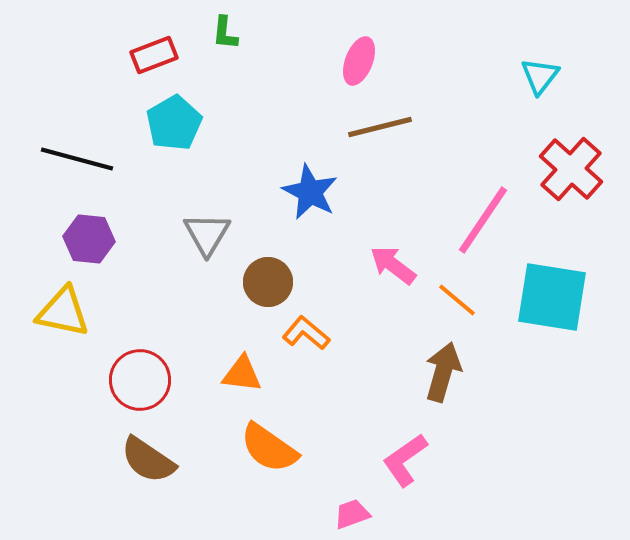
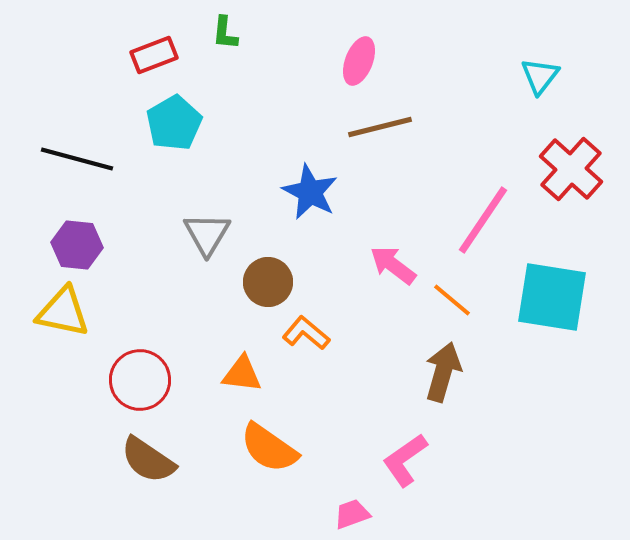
purple hexagon: moved 12 px left, 6 px down
orange line: moved 5 px left
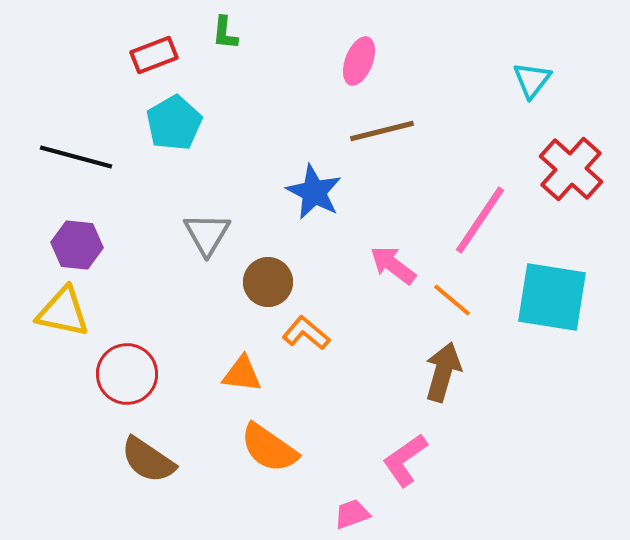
cyan triangle: moved 8 px left, 4 px down
brown line: moved 2 px right, 4 px down
black line: moved 1 px left, 2 px up
blue star: moved 4 px right
pink line: moved 3 px left
red circle: moved 13 px left, 6 px up
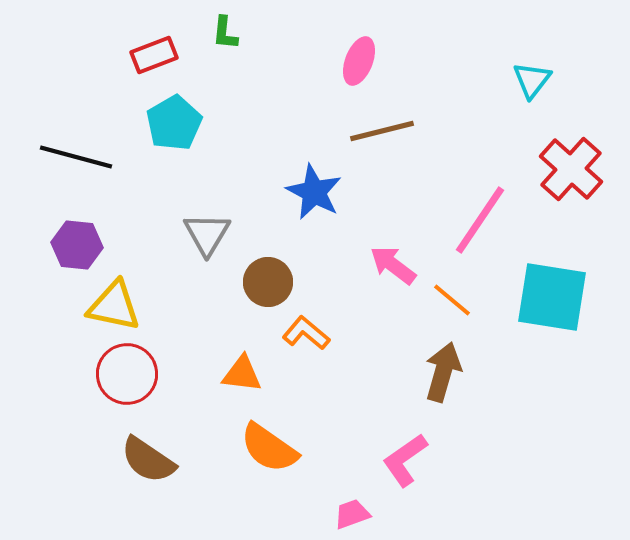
yellow triangle: moved 51 px right, 6 px up
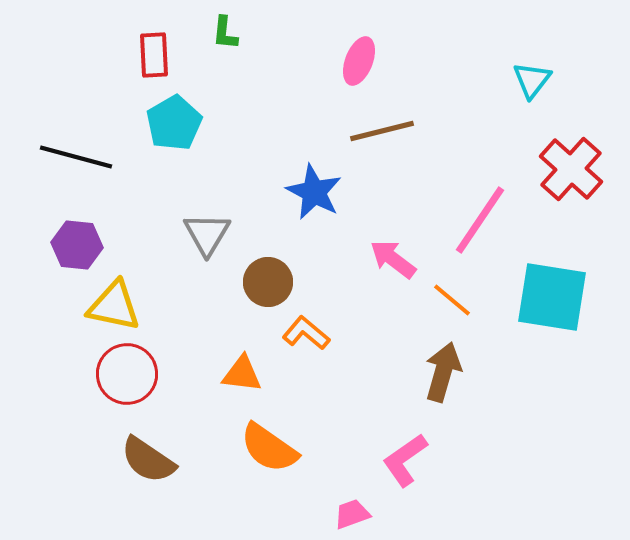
red rectangle: rotated 72 degrees counterclockwise
pink arrow: moved 6 px up
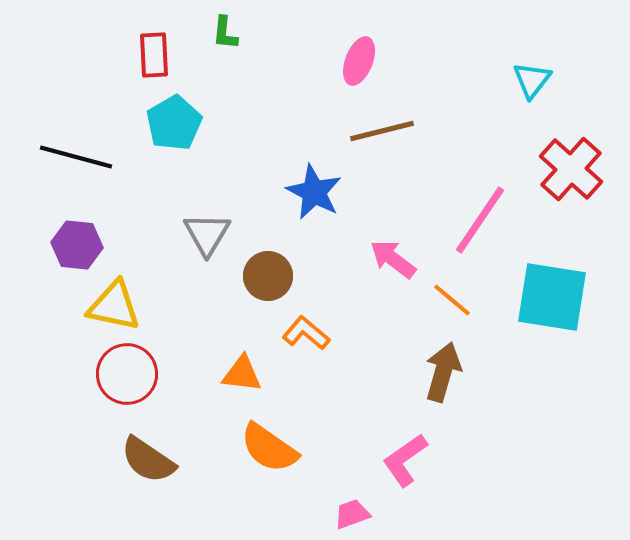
brown circle: moved 6 px up
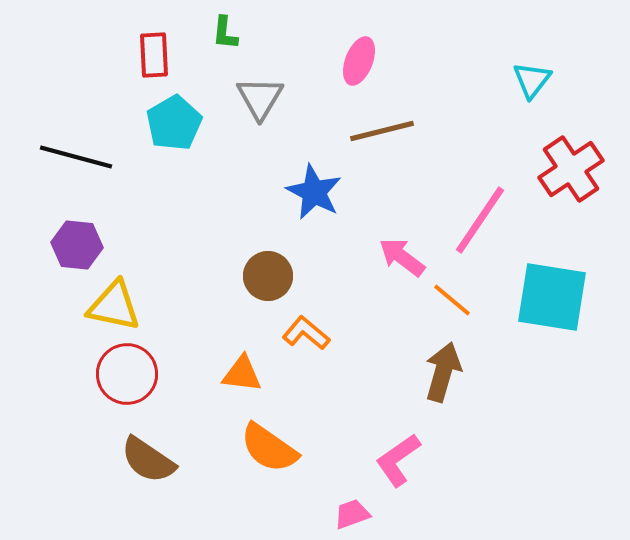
red cross: rotated 14 degrees clockwise
gray triangle: moved 53 px right, 136 px up
pink arrow: moved 9 px right, 2 px up
pink L-shape: moved 7 px left
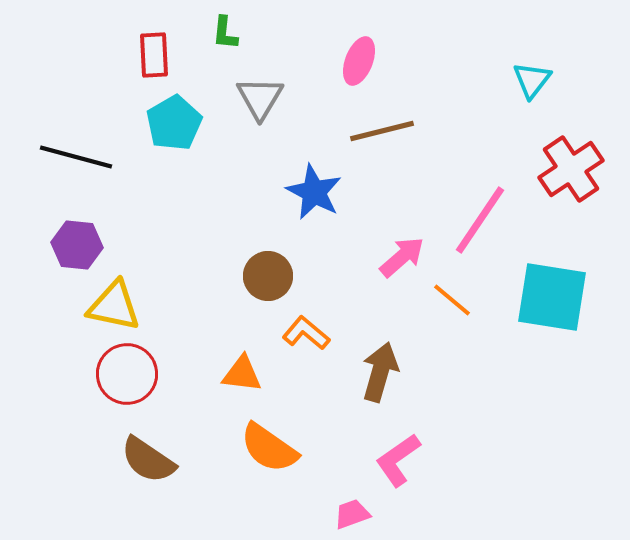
pink arrow: rotated 102 degrees clockwise
brown arrow: moved 63 px left
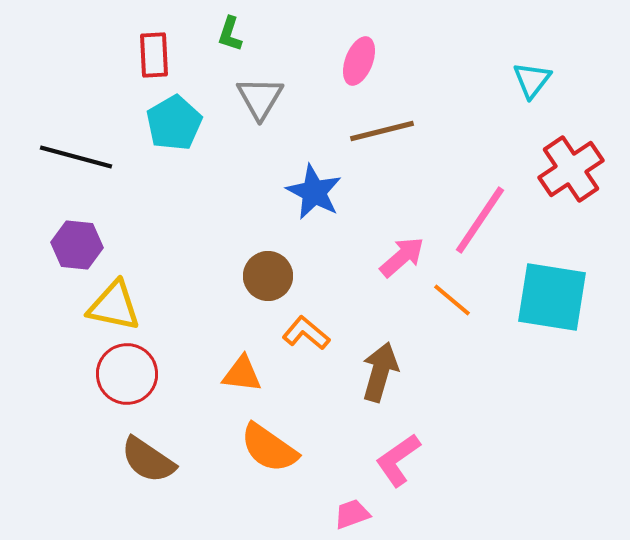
green L-shape: moved 5 px right, 1 px down; rotated 12 degrees clockwise
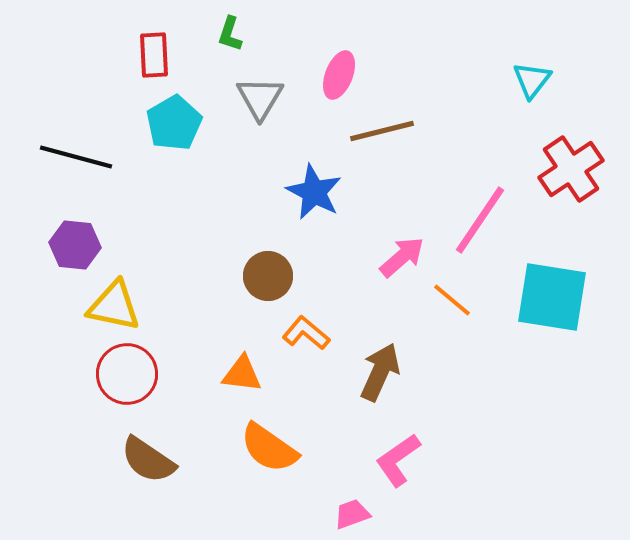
pink ellipse: moved 20 px left, 14 px down
purple hexagon: moved 2 px left
brown arrow: rotated 8 degrees clockwise
